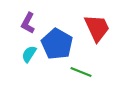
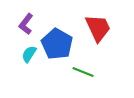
purple L-shape: moved 2 px left, 1 px down; rotated 10 degrees clockwise
red trapezoid: moved 1 px right
green line: moved 2 px right
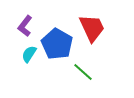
purple L-shape: moved 1 px left, 2 px down
red trapezoid: moved 6 px left
green line: rotated 20 degrees clockwise
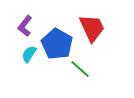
green line: moved 3 px left, 3 px up
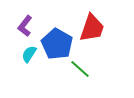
red trapezoid: rotated 44 degrees clockwise
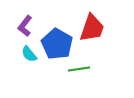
cyan semicircle: rotated 72 degrees counterclockwise
green line: moved 1 px left; rotated 50 degrees counterclockwise
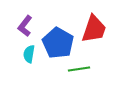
red trapezoid: moved 2 px right, 1 px down
blue pentagon: moved 1 px right, 1 px up
cyan semicircle: rotated 48 degrees clockwise
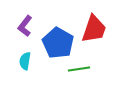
cyan semicircle: moved 4 px left, 7 px down
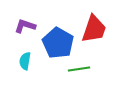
purple L-shape: rotated 70 degrees clockwise
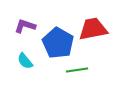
red trapezoid: moved 1 px left; rotated 120 degrees counterclockwise
cyan semicircle: rotated 48 degrees counterclockwise
green line: moved 2 px left, 1 px down
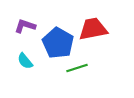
green line: moved 2 px up; rotated 10 degrees counterclockwise
